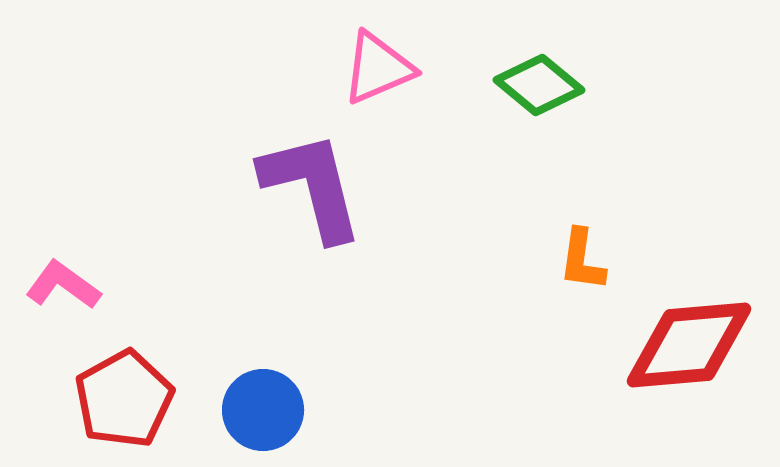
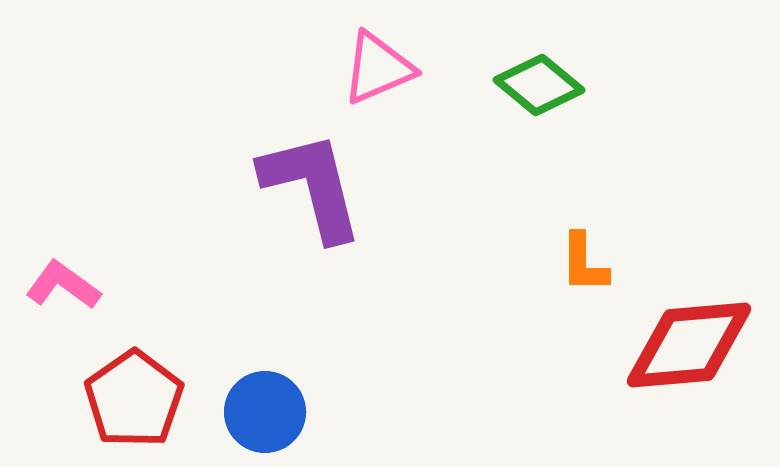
orange L-shape: moved 2 px right, 3 px down; rotated 8 degrees counterclockwise
red pentagon: moved 10 px right; rotated 6 degrees counterclockwise
blue circle: moved 2 px right, 2 px down
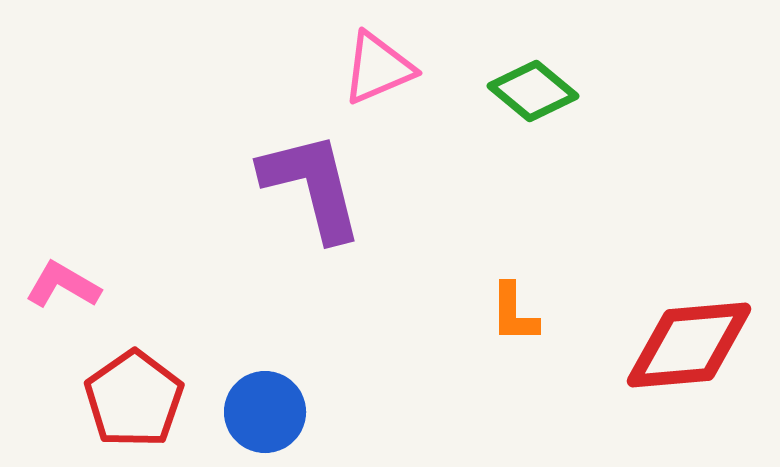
green diamond: moved 6 px left, 6 px down
orange L-shape: moved 70 px left, 50 px down
pink L-shape: rotated 6 degrees counterclockwise
